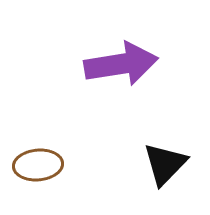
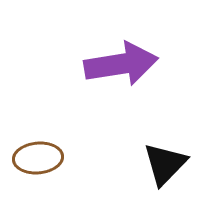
brown ellipse: moved 7 px up
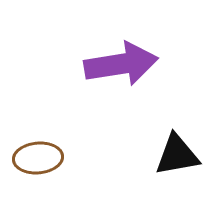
black triangle: moved 12 px right, 9 px up; rotated 36 degrees clockwise
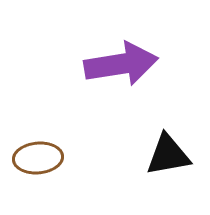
black triangle: moved 9 px left
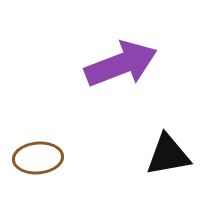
purple arrow: rotated 12 degrees counterclockwise
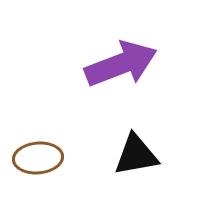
black triangle: moved 32 px left
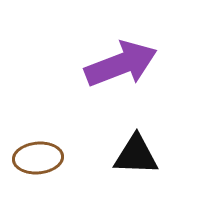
black triangle: rotated 12 degrees clockwise
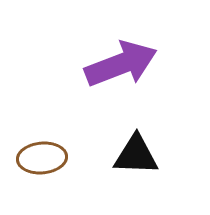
brown ellipse: moved 4 px right
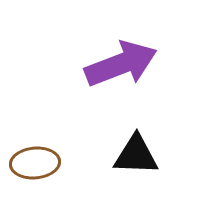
brown ellipse: moved 7 px left, 5 px down
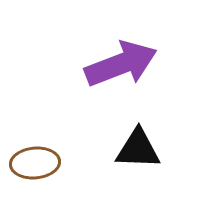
black triangle: moved 2 px right, 6 px up
